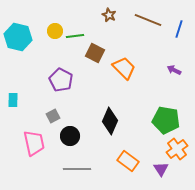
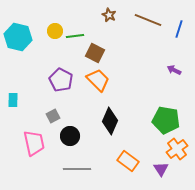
orange trapezoid: moved 26 px left, 12 px down
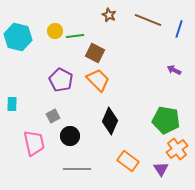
cyan rectangle: moved 1 px left, 4 px down
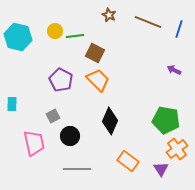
brown line: moved 2 px down
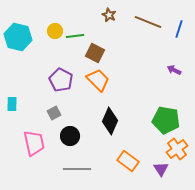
gray square: moved 1 px right, 3 px up
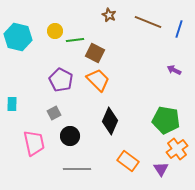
green line: moved 4 px down
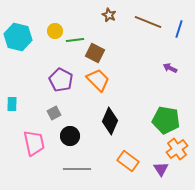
purple arrow: moved 4 px left, 2 px up
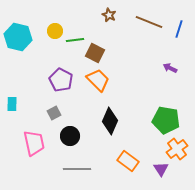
brown line: moved 1 px right
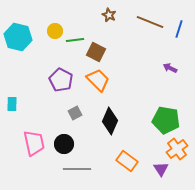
brown line: moved 1 px right
brown square: moved 1 px right, 1 px up
gray square: moved 21 px right
black circle: moved 6 px left, 8 px down
orange rectangle: moved 1 px left
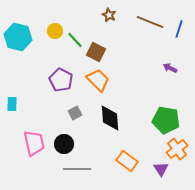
green line: rotated 54 degrees clockwise
black diamond: moved 3 px up; rotated 28 degrees counterclockwise
